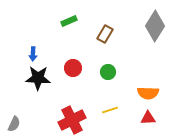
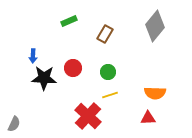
gray diamond: rotated 8 degrees clockwise
blue arrow: moved 2 px down
black star: moved 6 px right
orange semicircle: moved 7 px right
yellow line: moved 15 px up
red cross: moved 16 px right, 4 px up; rotated 20 degrees counterclockwise
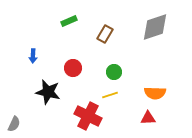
gray diamond: moved 1 px down; rotated 32 degrees clockwise
green circle: moved 6 px right
black star: moved 4 px right, 14 px down; rotated 10 degrees clockwise
red cross: rotated 16 degrees counterclockwise
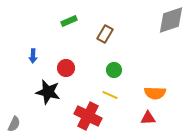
gray diamond: moved 16 px right, 7 px up
red circle: moved 7 px left
green circle: moved 2 px up
yellow line: rotated 42 degrees clockwise
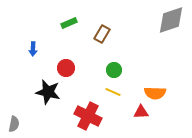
green rectangle: moved 2 px down
brown rectangle: moved 3 px left
blue arrow: moved 7 px up
yellow line: moved 3 px right, 3 px up
red triangle: moved 7 px left, 6 px up
gray semicircle: rotated 14 degrees counterclockwise
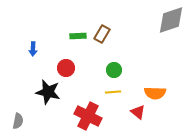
green rectangle: moved 9 px right, 13 px down; rotated 21 degrees clockwise
yellow line: rotated 28 degrees counterclockwise
red triangle: moved 3 px left; rotated 42 degrees clockwise
gray semicircle: moved 4 px right, 3 px up
